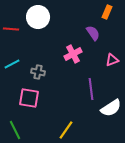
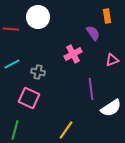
orange rectangle: moved 4 px down; rotated 32 degrees counterclockwise
pink square: rotated 15 degrees clockwise
green line: rotated 42 degrees clockwise
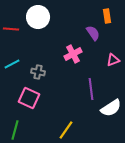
pink triangle: moved 1 px right
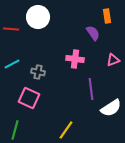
pink cross: moved 2 px right, 5 px down; rotated 36 degrees clockwise
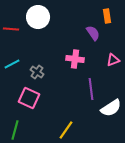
gray cross: moved 1 px left; rotated 24 degrees clockwise
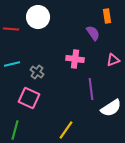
cyan line: rotated 14 degrees clockwise
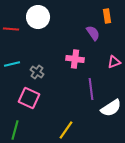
pink triangle: moved 1 px right, 2 px down
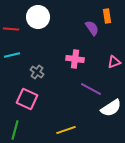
purple semicircle: moved 1 px left, 5 px up
cyan line: moved 9 px up
purple line: rotated 55 degrees counterclockwise
pink square: moved 2 px left, 1 px down
yellow line: rotated 36 degrees clockwise
